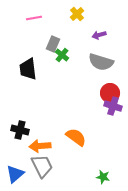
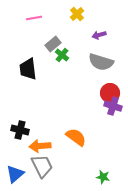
gray rectangle: rotated 28 degrees clockwise
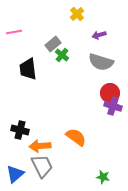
pink line: moved 20 px left, 14 px down
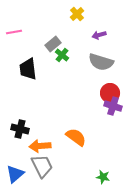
black cross: moved 1 px up
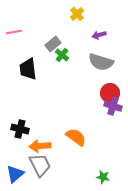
gray trapezoid: moved 2 px left, 1 px up
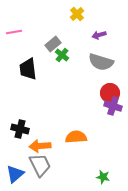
orange semicircle: rotated 40 degrees counterclockwise
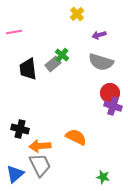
gray rectangle: moved 20 px down
orange semicircle: rotated 30 degrees clockwise
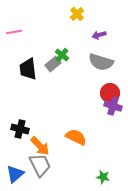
orange arrow: rotated 130 degrees counterclockwise
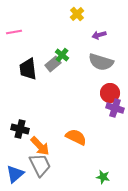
purple cross: moved 2 px right, 2 px down
